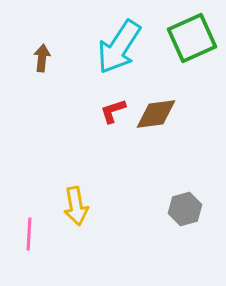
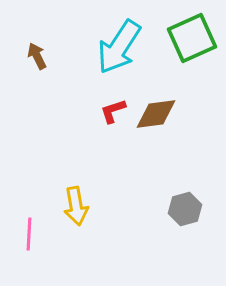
brown arrow: moved 5 px left, 2 px up; rotated 32 degrees counterclockwise
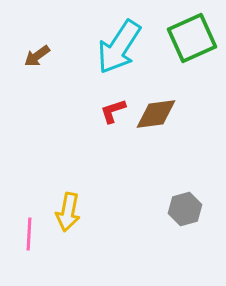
brown arrow: rotated 100 degrees counterclockwise
yellow arrow: moved 8 px left, 6 px down; rotated 21 degrees clockwise
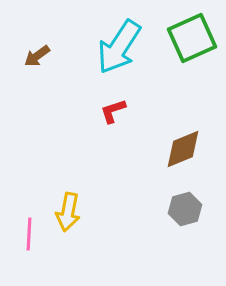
brown diamond: moved 27 px right, 35 px down; rotated 15 degrees counterclockwise
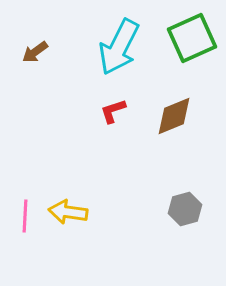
cyan arrow: rotated 6 degrees counterclockwise
brown arrow: moved 2 px left, 4 px up
brown diamond: moved 9 px left, 33 px up
yellow arrow: rotated 87 degrees clockwise
pink line: moved 4 px left, 18 px up
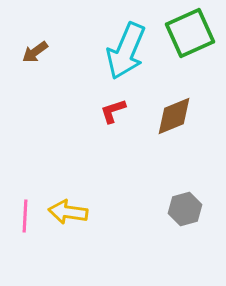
green square: moved 2 px left, 5 px up
cyan arrow: moved 7 px right, 4 px down; rotated 4 degrees counterclockwise
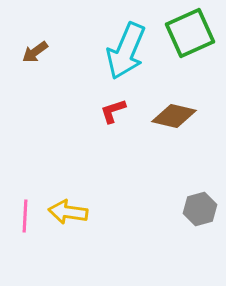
brown diamond: rotated 36 degrees clockwise
gray hexagon: moved 15 px right
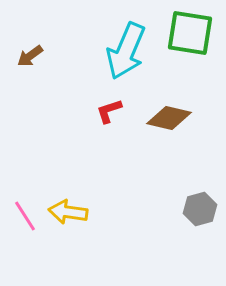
green square: rotated 33 degrees clockwise
brown arrow: moved 5 px left, 4 px down
red L-shape: moved 4 px left
brown diamond: moved 5 px left, 2 px down
pink line: rotated 36 degrees counterclockwise
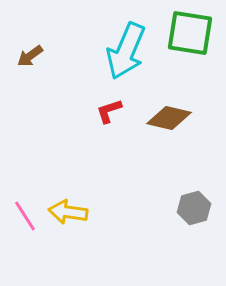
gray hexagon: moved 6 px left, 1 px up
